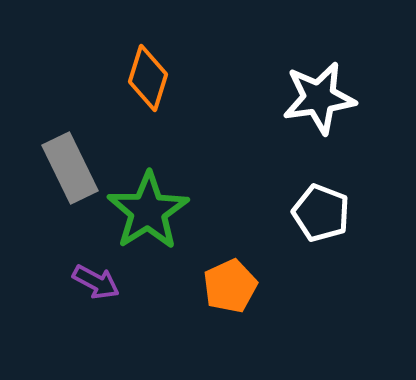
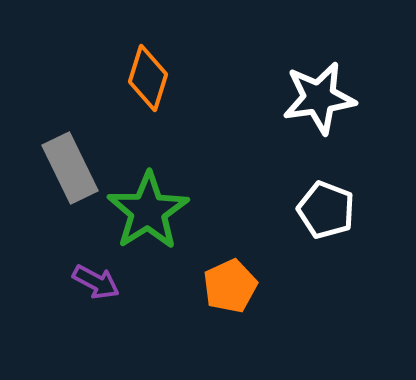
white pentagon: moved 5 px right, 3 px up
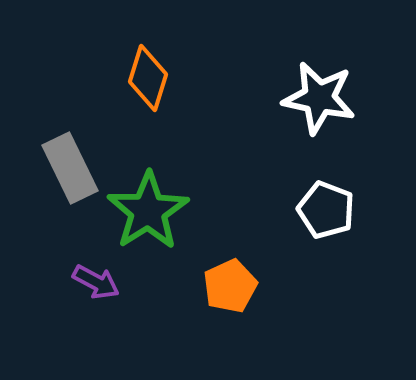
white star: rotated 20 degrees clockwise
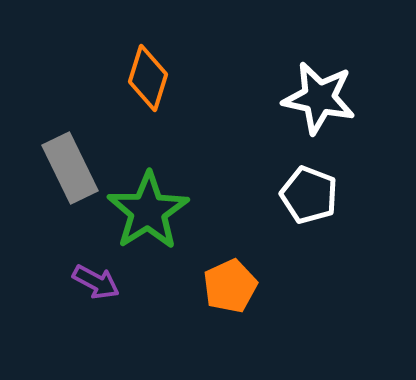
white pentagon: moved 17 px left, 15 px up
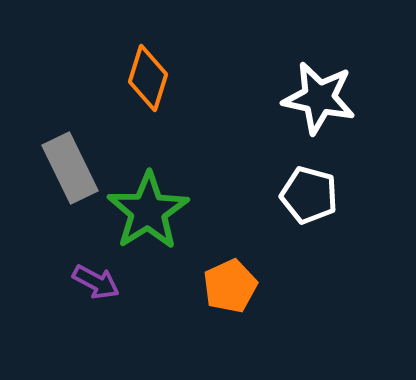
white pentagon: rotated 6 degrees counterclockwise
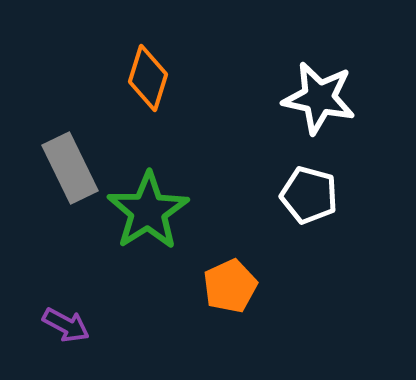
purple arrow: moved 30 px left, 43 px down
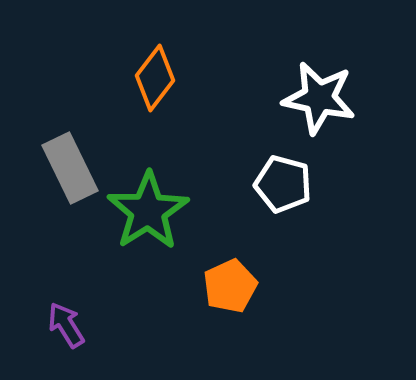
orange diamond: moved 7 px right; rotated 20 degrees clockwise
white pentagon: moved 26 px left, 11 px up
purple arrow: rotated 150 degrees counterclockwise
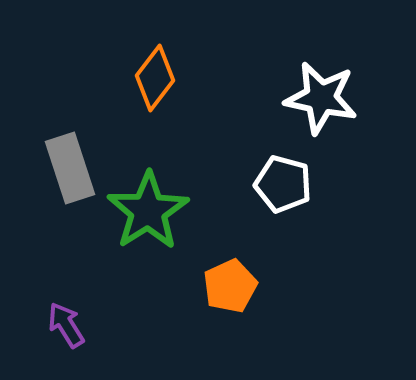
white star: moved 2 px right
gray rectangle: rotated 8 degrees clockwise
